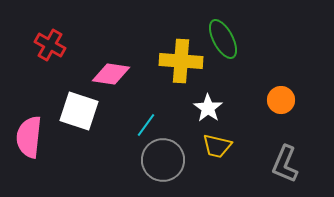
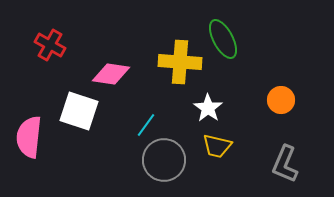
yellow cross: moved 1 px left, 1 px down
gray circle: moved 1 px right
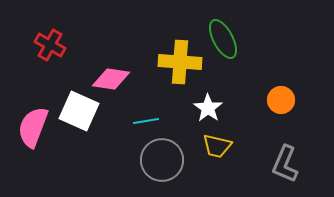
pink diamond: moved 5 px down
white square: rotated 6 degrees clockwise
cyan line: moved 4 px up; rotated 45 degrees clockwise
pink semicircle: moved 4 px right, 10 px up; rotated 15 degrees clockwise
gray circle: moved 2 px left
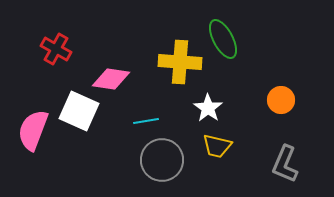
red cross: moved 6 px right, 4 px down
pink semicircle: moved 3 px down
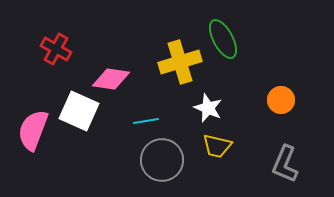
yellow cross: rotated 21 degrees counterclockwise
white star: rotated 12 degrees counterclockwise
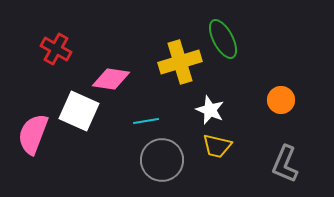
white star: moved 2 px right, 2 px down
pink semicircle: moved 4 px down
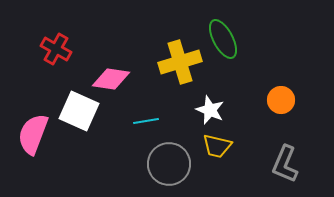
gray circle: moved 7 px right, 4 px down
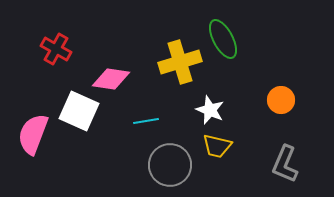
gray circle: moved 1 px right, 1 px down
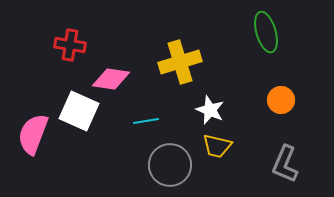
green ellipse: moved 43 px right, 7 px up; rotated 12 degrees clockwise
red cross: moved 14 px right, 4 px up; rotated 20 degrees counterclockwise
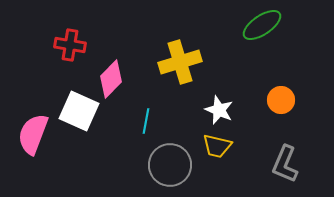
green ellipse: moved 4 px left, 7 px up; rotated 72 degrees clockwise
pink diamond: rotated 54 degrees counterclockwise
white star: moved 9 px right
cyan line: rotated 70 degrees counterclockwise
